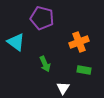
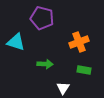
cyan triangle: rotated 18 degrees counterclockwise
green arrow: rotated 63 degrees counterclockwise
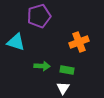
purple pentagon: moved 3 px left, 2 px up; rotated 30 degrees counterclockwise
green arrow: moved 3 px left, 2 px down
green rectangle: moved 17 px left
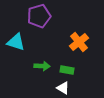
orange cross: rotated 18 degrees counterclockwise
white triangle: rotated 32 degrees counterclockwise
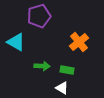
cyan triangle: rotated 12 degrees clockwise
white triangle: moved 1 px left
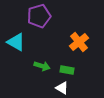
green arrow: rotated 14 degrees clockwise
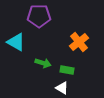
purple pentagon: rotated 15 degrees clockwise
green arrow: moved 1 px right, 3 px up
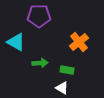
green arrow: moved 3 px left; rotated 21 degrees counterclockwise
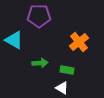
cyan triangle: moved 2 px left, 2 px up
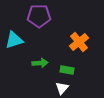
cyan triangle: rotated 48 degrees counterclockwise
white triangle: rotated 40 degrees clockwise
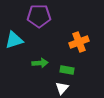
orange cross: rotated 18 degrees clockwise
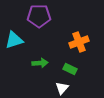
green rectangle: moved 3 px right, 1 px up; rotated 16 degrees clockwise
